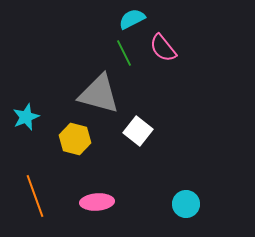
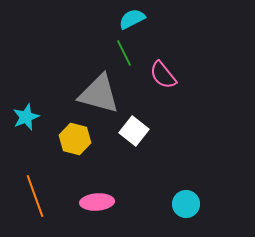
pink semicircle: moved 27 px down
white square: moved 4 px left
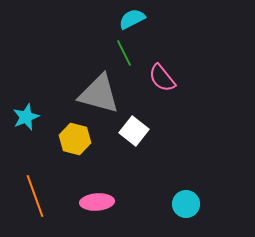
pink semicircle: moved 1 px left, 3 px down
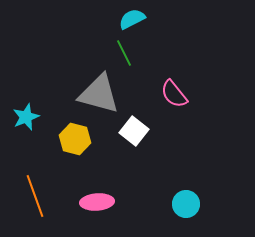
pink semicircle: moved 12 px right, 16 px down
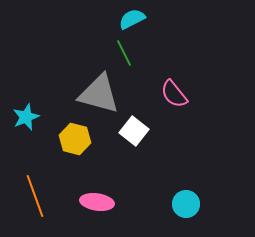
pink ellipse: rotated 12 degrees clockwise
